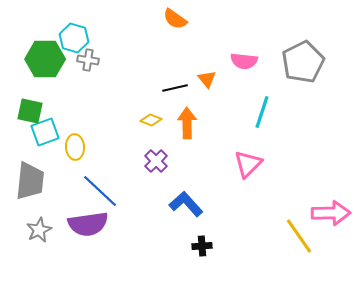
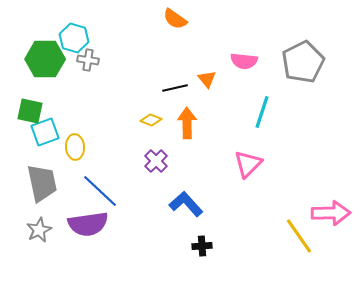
gray trapezoid: moved 12 px right, 2 px down; rotated 18 degrees counterclockwise
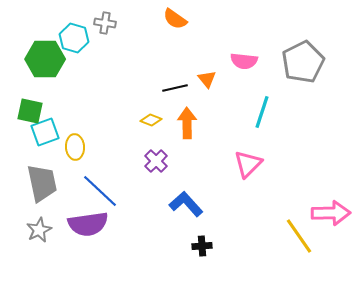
gray cross: moved 17 px right, 37 px up
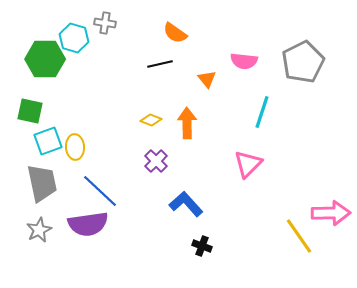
orange semicircle: moved 14 px down
black line: moved 15 px left, 24 px up
cyan square: moved 3 px right, 9 px down
black cross: rotated 24 degrees clockwise
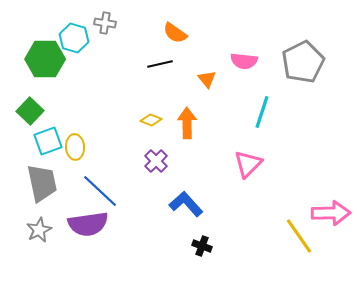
green square: rotated 32 degrees clockwise
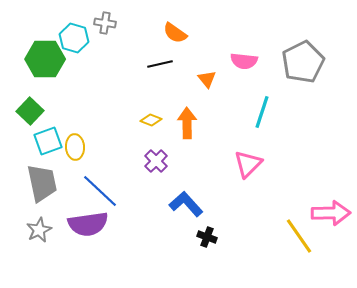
black cross: moved 5 px right, 9 px up
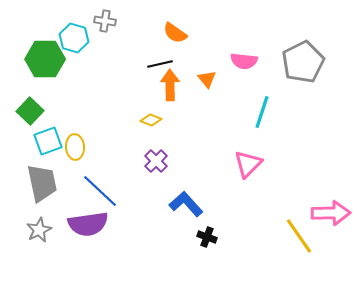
gray cross: moved 2 px up
orange arrow: moved 17 px left, 38 px up
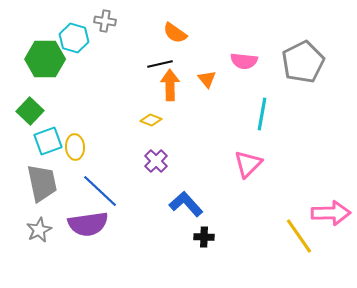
cyan line: moved 2 px down; rotated 8 degrees counterclockwise
black cross: moved 3 px left; rotated 18 degrees counterclockwise
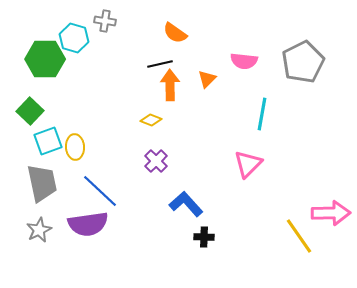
orange triangle: rotated 24 degrees clockwise
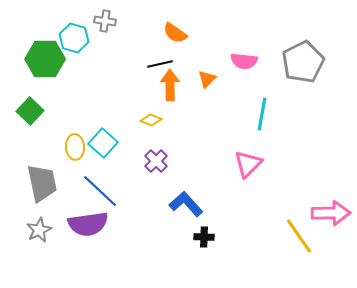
cyan square: moved 55 px right, 2 px down; rotated 28 degrees counterclockwise
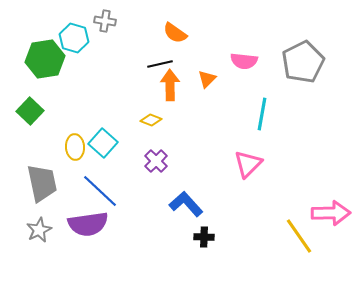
green hexagon: rotated 9 degrees counterclockwise
